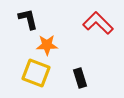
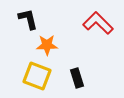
yellow square: moved 1 px right, 3 px down
black rectangle: moved 3 px left
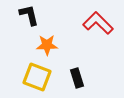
black L-shape: moved 1 px right, 4 px up
yellow square: moved 1 px down
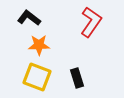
black L-shape: moved 3 px down; rotated 40 degrees counterclockwise
red L-shape: moved 7 px left, 1 px up; rotated 80 degrees clockwise
orange star: moved 8 px left
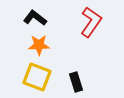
black L-shape: moved 6 px right
black rectangle: moved 1 px left, 4 px down
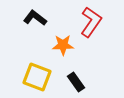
orange star: moved 24 px right
black rectangle: rotated 18 degrees counterclockwise
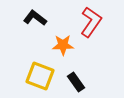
yellow square: moved 3 px right, 1 px up
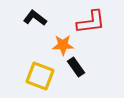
red L-shape: rotated 48 degrees clockwise
black rectangle: moved 15 px up
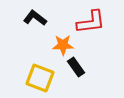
yellow square: moved 2 px down
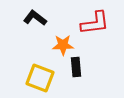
red L-shape: moved 4 px right, 1 px down
black rectangle: rotated 30 degrees clockwise
